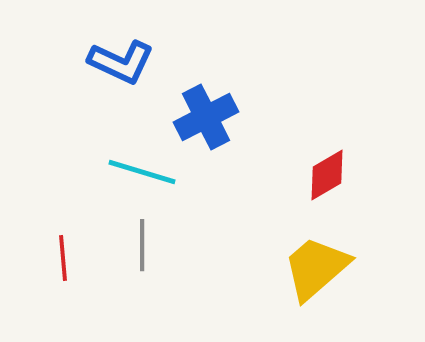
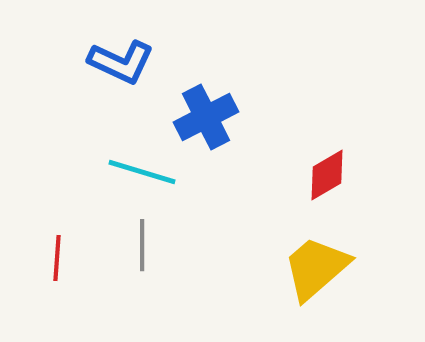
red line: moved 6 px left; rotated 9 degrees clockwise
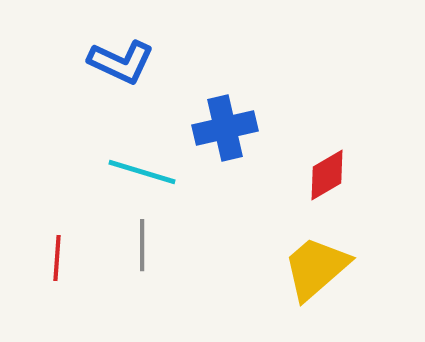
blue cross: moved 19 px right, 11 px down; rotated 14 degrees clockwise
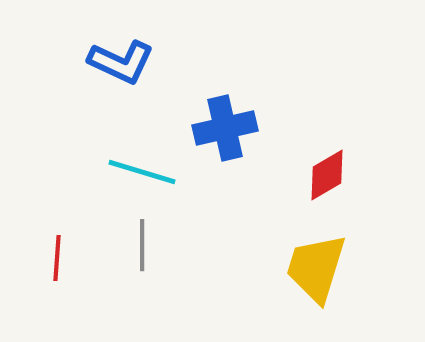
yellow trapezoid: rotated 32 degrees counterclockwise
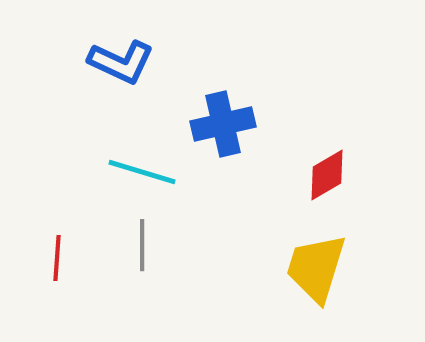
blue cross: moved 2 px left, 4 px up
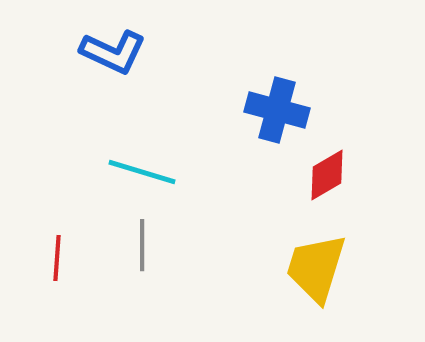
blue L-shape: moved 8 px left, 10 px up
blue cross: moved 54 px right, 14 px up; rotated 28 degrees clockwise
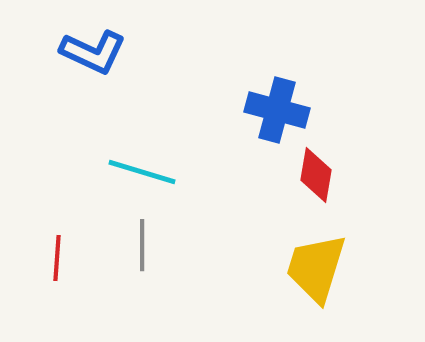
blue L-shape: moved 20 px left
red diamond: moved 11 px left; rotated 50 degrees counterclockwise
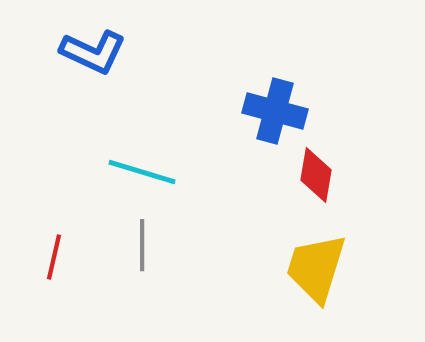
blue cross: moved 2 px left, 1 px down
red line: moved 3 px left, 1 px up; rotated 9 degrees clockwise
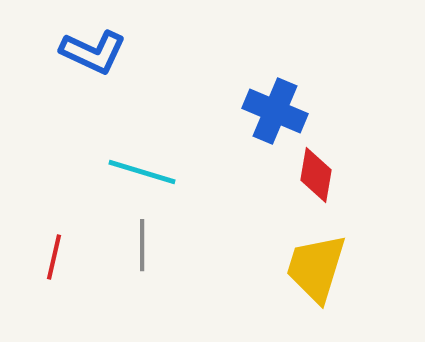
blue cross: rotated 8 degrees clockwise
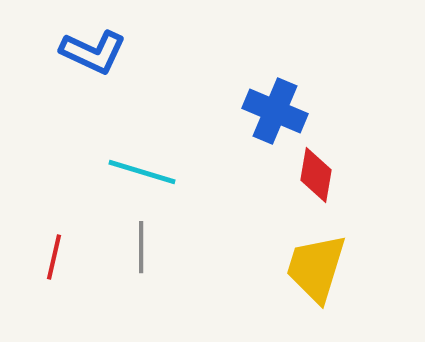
gray line: moved 1 px left, 2 px down
